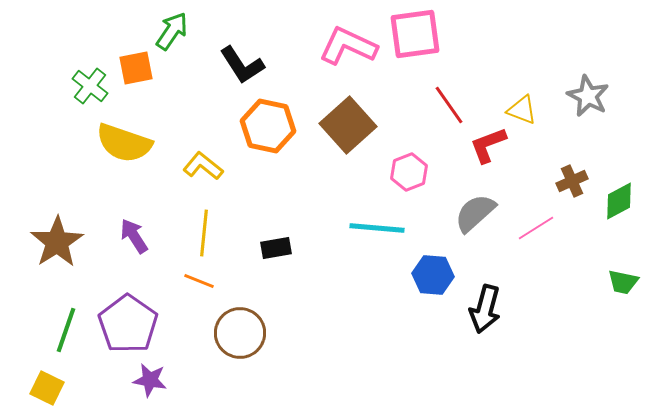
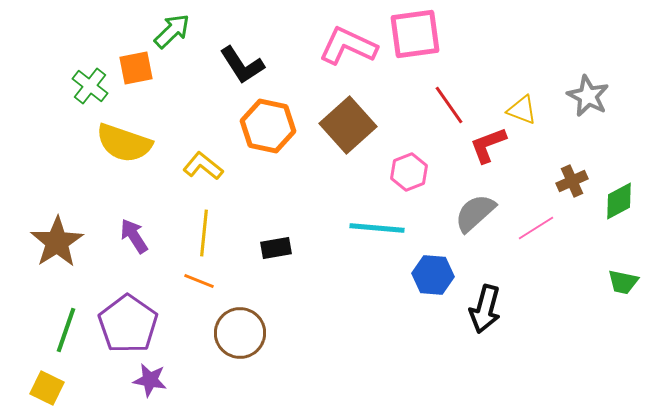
green arrow: rotated 12 degrees clockwise
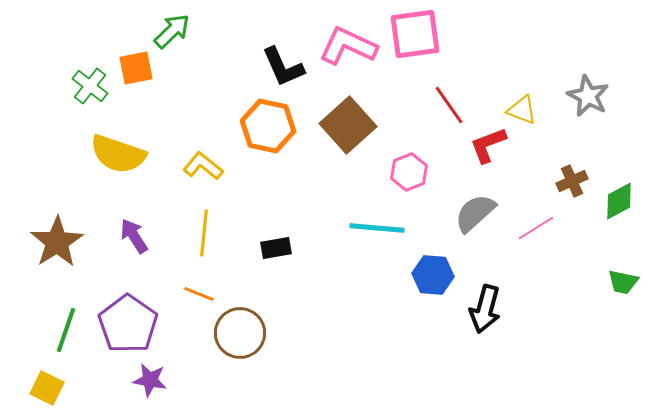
black L-shape: moved 41 px right, 2 px down; rotated 9 degrees clockwise
yellow semicircle: moved 6 px left, 11 px down
orange line: moved 13 px down
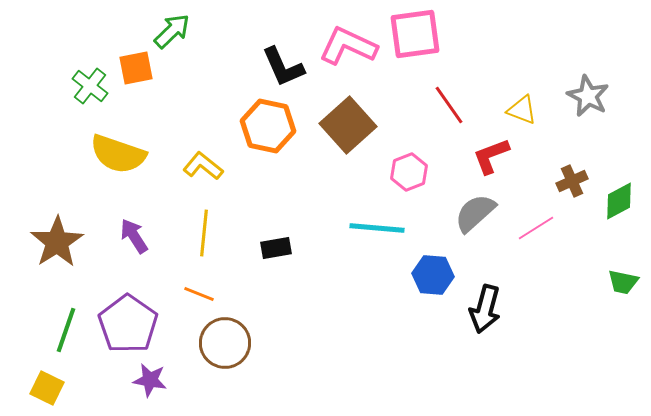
red L-shape: moved 3 px right, 11 px down
brown circle: moved 15 px left, 10 px down
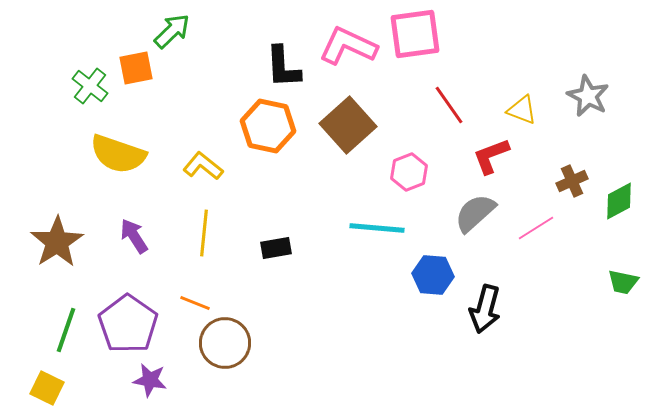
black L-shape: rotated 21 degrees clockwise
orange line: moved 4 px left, 9 px down
